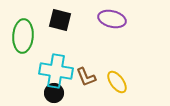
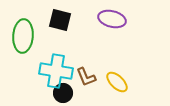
yellow ellipse: rotated 10 degrees counterclockwise
black circle: moved 9 px right
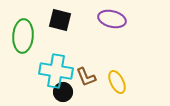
yellow ellipse: rotated 20 degrees clockwise
black circle: moved 1 px up
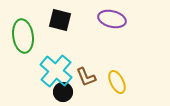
green ellipse: rotated 12 degrees counterclockwise
cyan cross: rotated 32 degrees clockwise
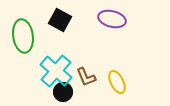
black square: rotated 15 degrees clockwise
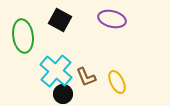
black circle: moved 2 px down
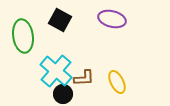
brown L-shape: moved 2 px left, 1 px down; rotated 70 degrees counterclockwise
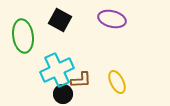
cyan cross: moved 1 px right, 1 px up; rotated 24 degrees clockwise
brown L-shape: moved 3 px left, 2 px down
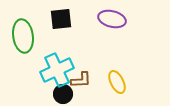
black square: moved 1 px right, 1 px up; rotated 35 degrees counterclockwise
